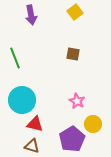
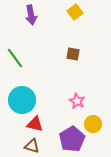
green line: rotated 15 degrees counterclockwise
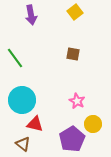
brown triangle: moved 9 px left, 2 px up; rotated 21 degrees clockwise
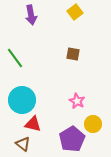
red triangle: moved 2 px left
